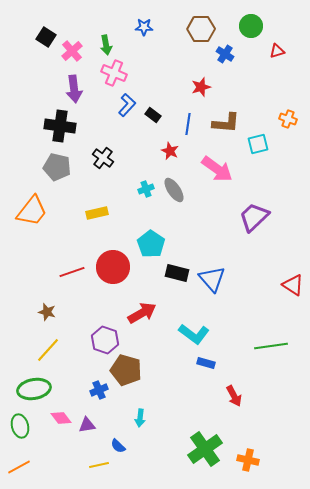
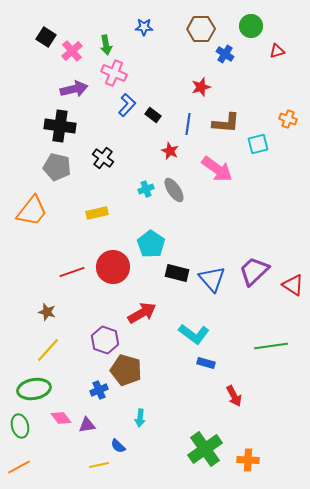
purple arrow at (74, 89): rotated 96 degrees counterclockwise
purple trapezoid at (254, 217): moved 54 px down
orange cross at (248, 460): rotated 10 degrees counterclockwise
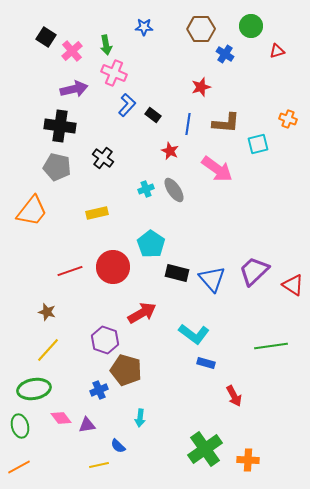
red line at (72, 272): moved 2 px left, 1 px up
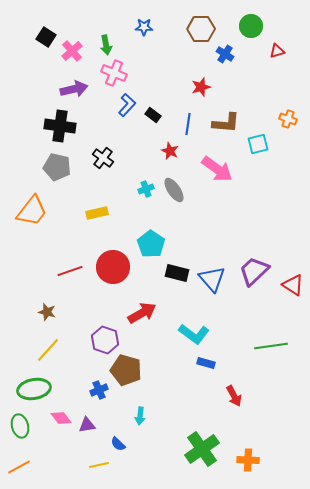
cyan arrow at (140, 418): moved 2 px up
blue semicircle at (118, 446): moved 2 px up
green cross at (205, 449): moved 3 px left
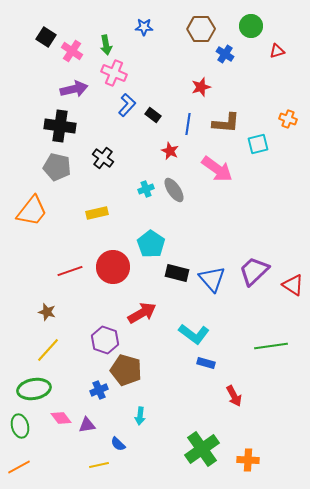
pink cross at (72, 51): rotated 15 degrees counterclockwise
